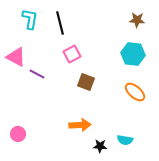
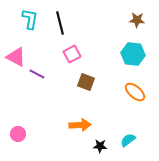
cyan semicircle: moved 3 px right; rotated 133 degrees clockwise
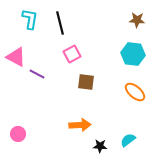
brown square: rotated 12 degrees counterclockwise
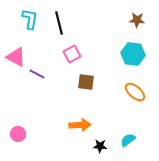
black line: moved 1 px left
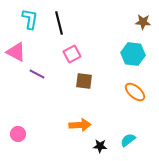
brown star: moved 6 px right, 2 px down
pink triangle: moved 5 px up
brown square: moved 2 px left, 1 px up
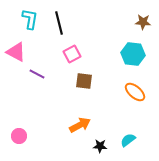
orange arrow: rotated 25 degrees counterclockwise
pink circle: moved 1 px right, 2 px down
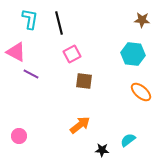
brown star: moved 1 px left, 2 px up
purple line: moved 6 px left
orange ellipse: moved 6 px right
orange arrow: rotated 10 degrees counterclockwise
black star: moved 2 px right, 4 px down
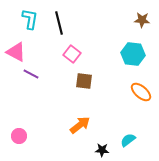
pink square: rotated 24 degrees counterclockwise
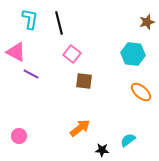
brown star: moved 5 px right, 2 px down; rotated 21 degrees counterclockwise
orange arrow: moved 3 px down
